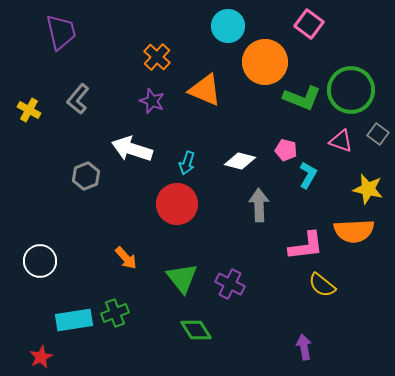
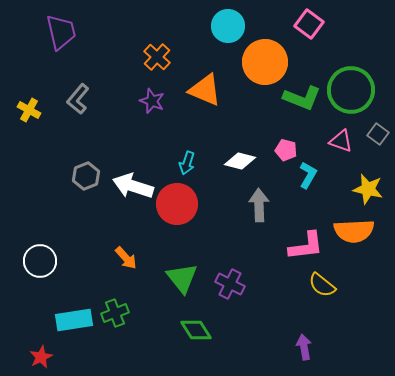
white arrow: moved 1 px right, 37 px down
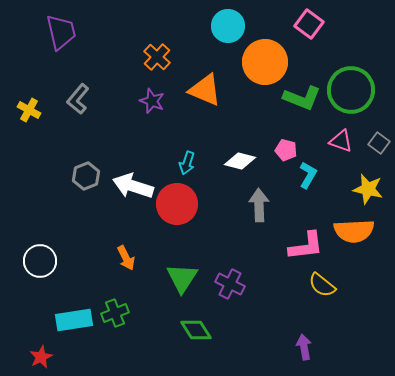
gray square: moved 1 px right, 9 px down
orange arrow: rotated 15 degrees clockwise
green triangle: rotated 12 degrees clockwise
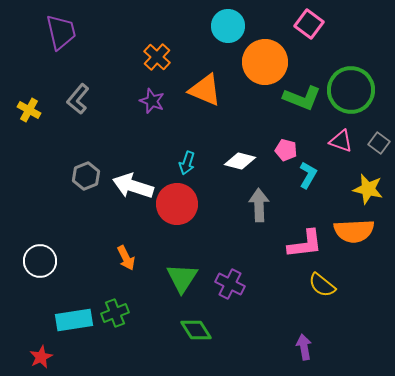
pink L-shape: moved 1 px left, 2 px up
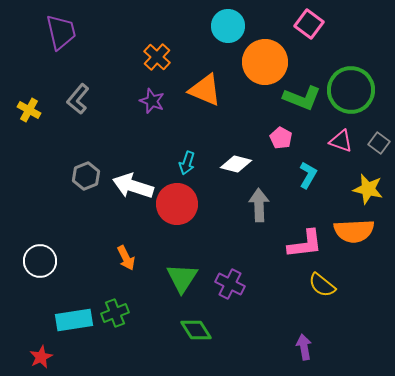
pink pentagon: moved 5 px left, 12 px up; rotated 15 degrees clockwise
white diamond: moved 4 px left, 3 px down
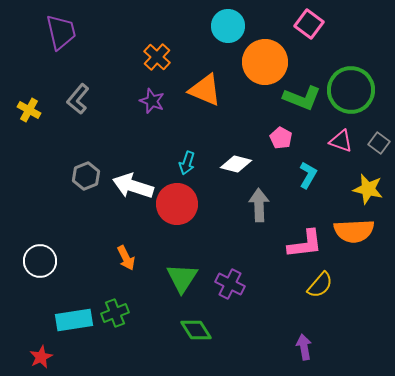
yellow semicircle: moved 2 px left; rotated 88 degrees counterclockwise
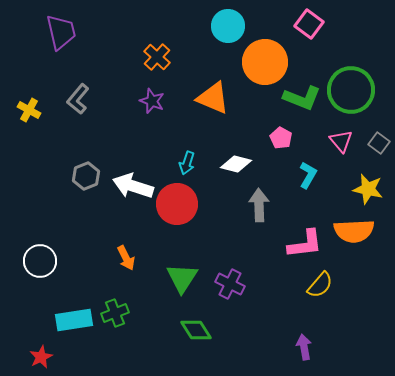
orange triangle: moved 8 px right, 8 px down
pink triangle: rotated 30 degrees clockwise
